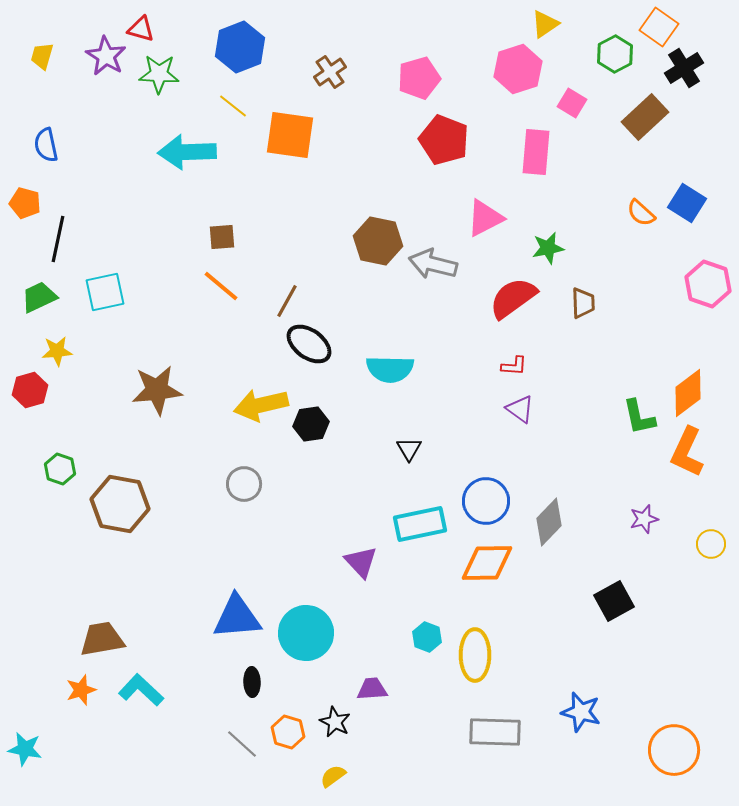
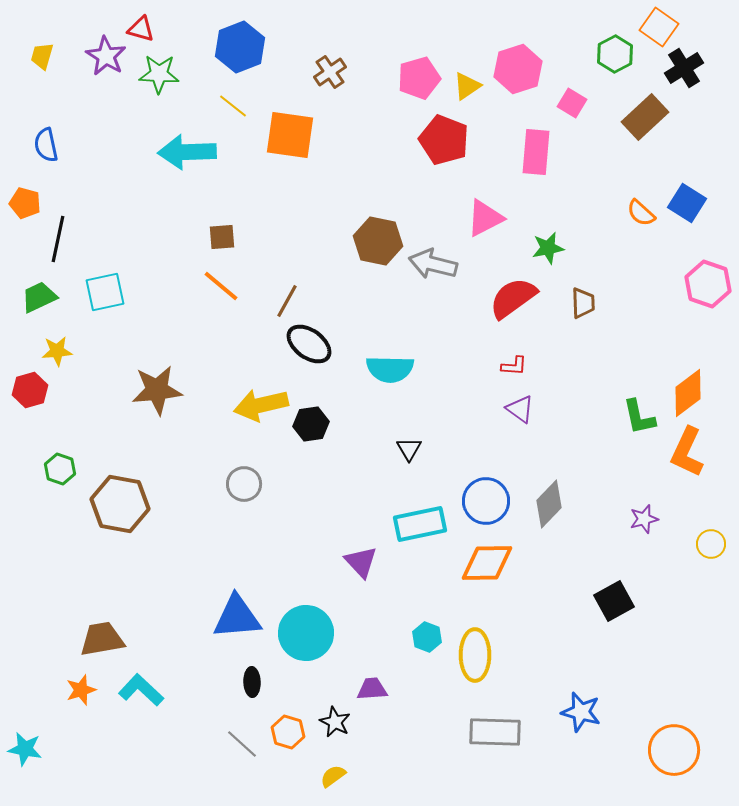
yellow triangle at (545, 24): moved 78 px left, 62 px down
gray diamond at (549, 522): moved 18 px up
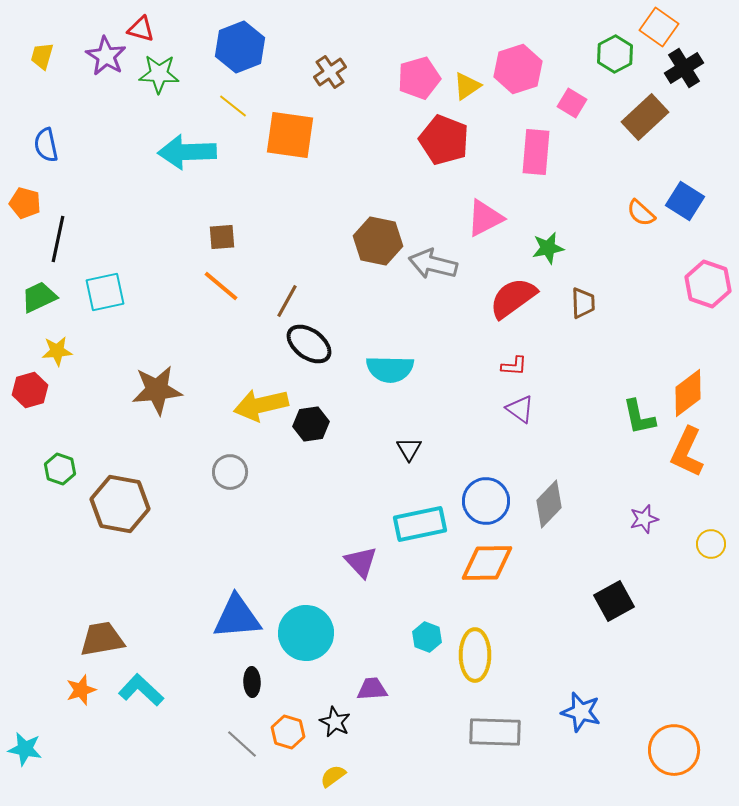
blue square at (687, 203): moved 2 px left, 2 px up
gray circle at (244, 484): moved 14 px left, 12 px up
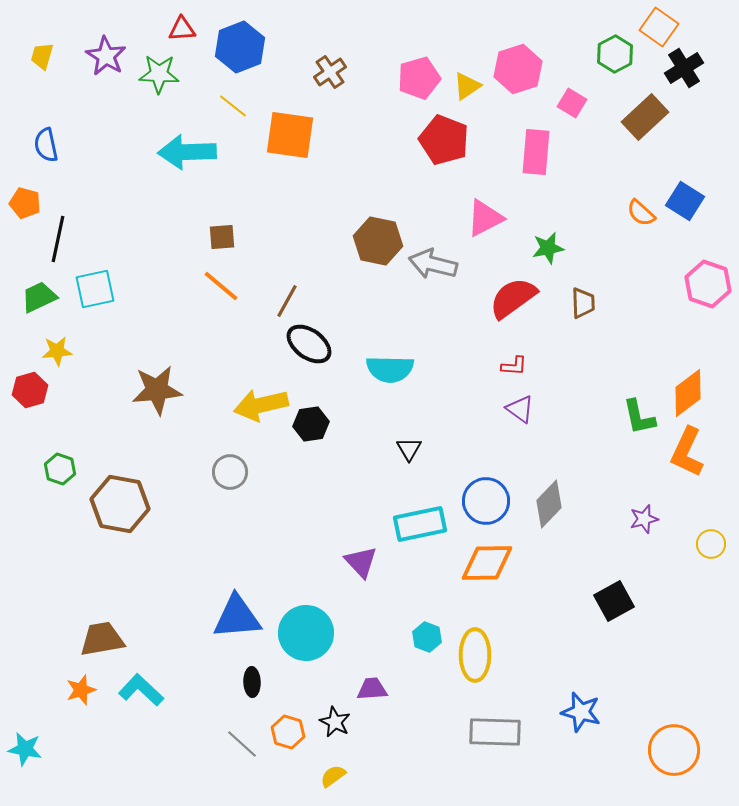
red triangle at (141, 29): moved 41 px right; rotated 20 degrees counterclockwise
cyan square at (105, 292): moved 10 px left, 3 px up
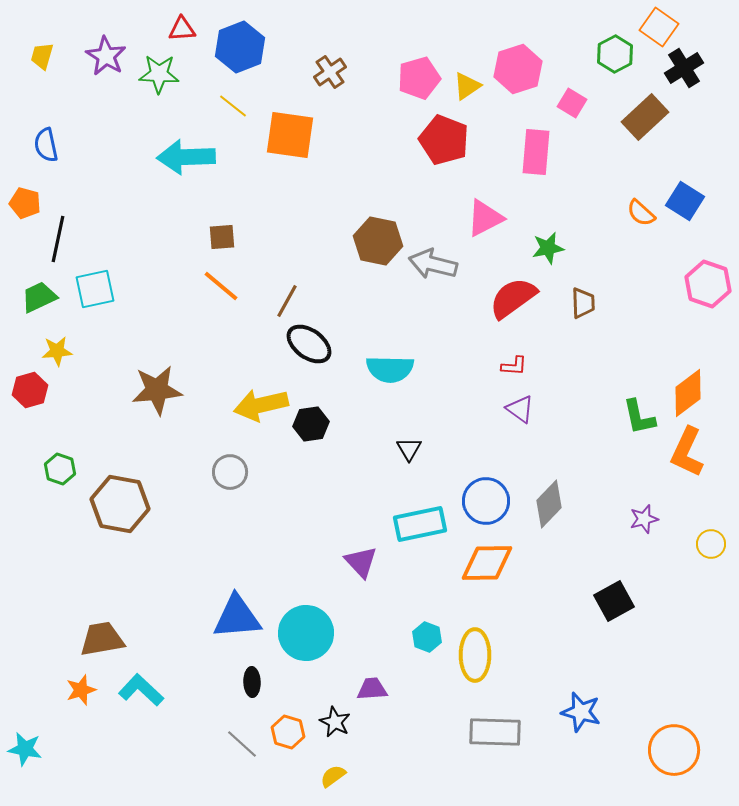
cyan arrow at (187, 152): moved 1 px left, 5 px down
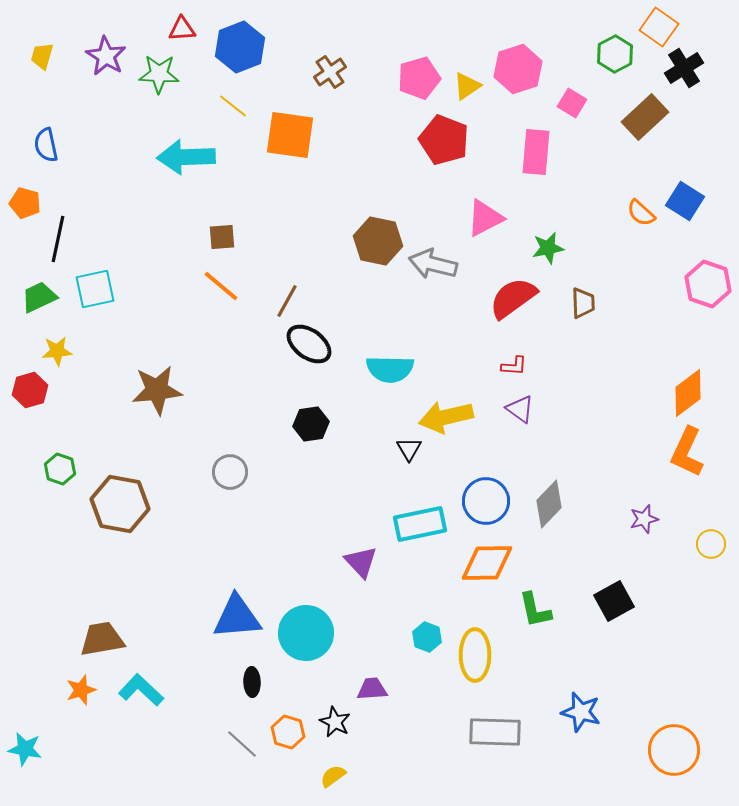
yellow arrow at (261, 405): moved 185 px right, 12 px down
green L-shape at (639, 417): moved 104 px left, 193 px down
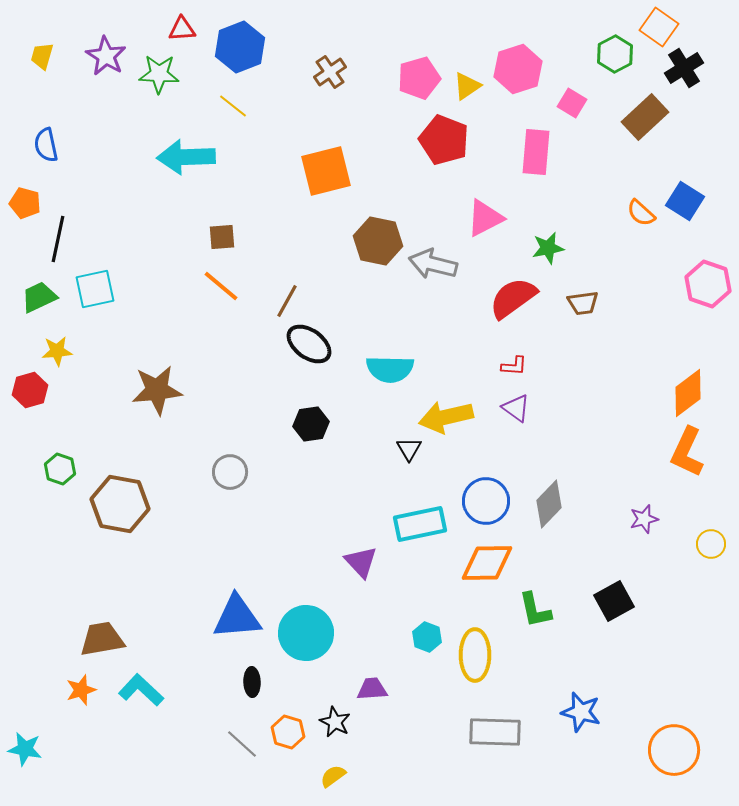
orange square at (290, 135): moved 36 px right, 36 px down; rotated 22 degrees counterclockwise
brown trapezoid at (583, 303): rotated 84 degrees clockwise
purple triangle at (520, 409): moved 4 px left, 1 px up
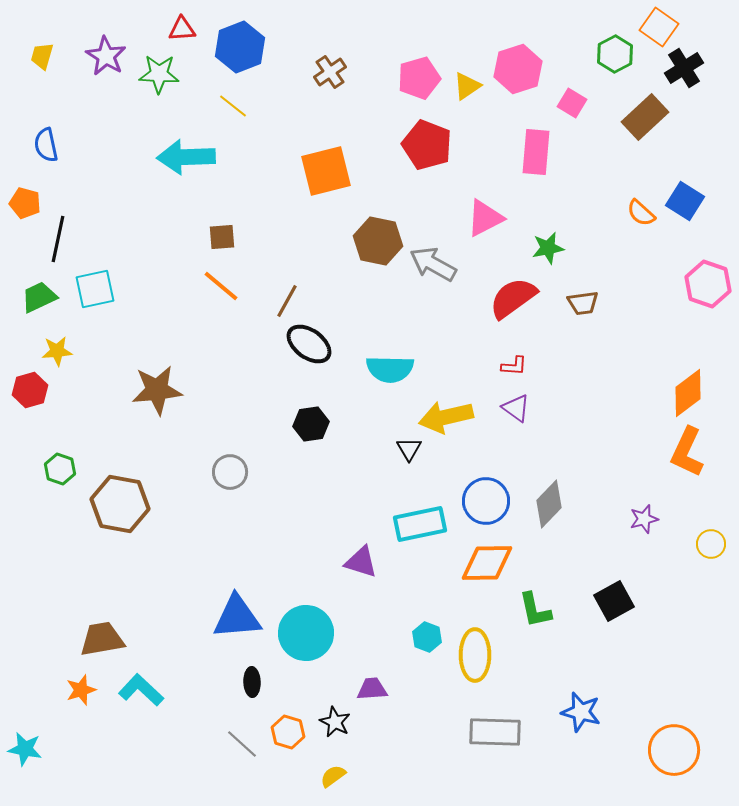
red pentagon at (444, 140): moved 17 px left, 5 px down
gray arrow at (433, 264): rotated 15 degrees clockwise
purple triangle at (361, 562): rotated 30 degrees counterclockwise
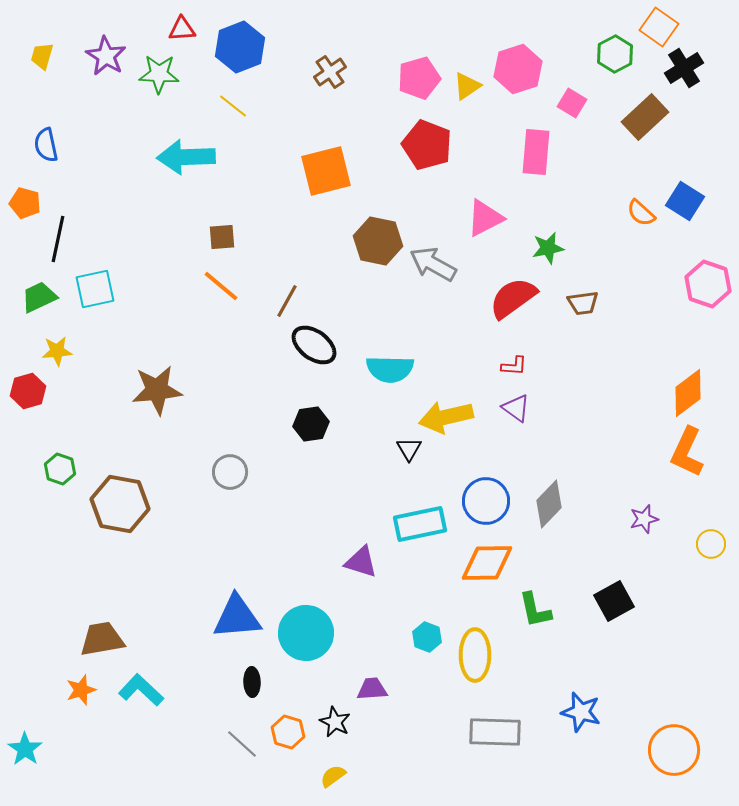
black ellipse at (309, 344): moved 5 px right, 1 px down
red hexagon at (30, 390): moved 2 px left, 1 px down
cyan star at (25, 749): rotated 24 degrees clockwise
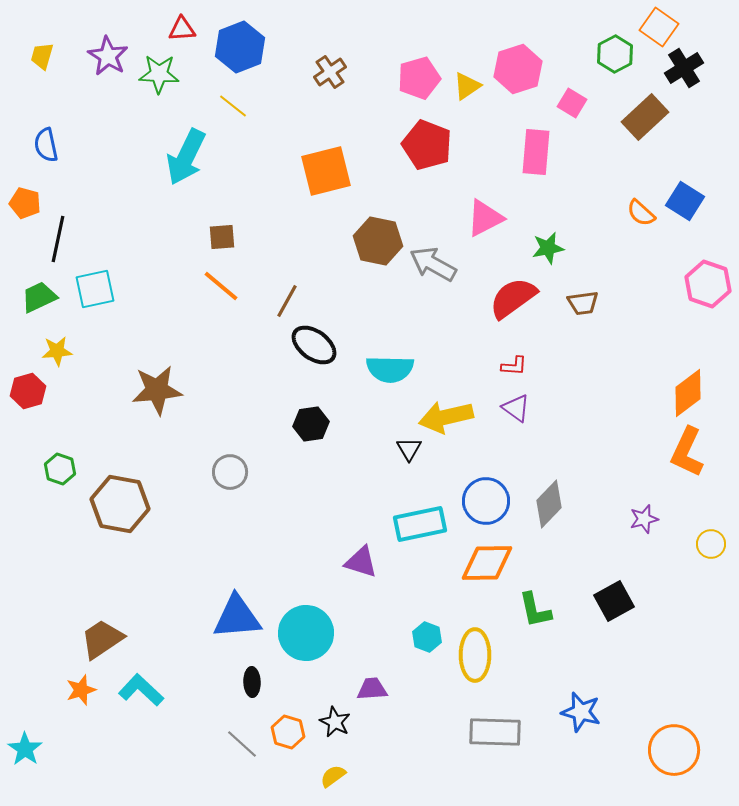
purple star at (106, 56): moved 2 px right
cyan arrow at (186, 157): rotated 62 degrees counterclockwise
brown trapezoid at (102, 639): rotated 24 degrees counterclockwise
